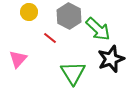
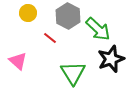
yellow circle: moved 1 px left, 1 px down
gray hexagon: moved 1 px left
pink triangle: moved 2 px down; rotated 30 degrees counterclockwise
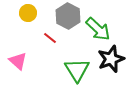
green triangle: moved 4 px right, 3 px up
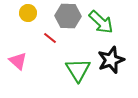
gray hexagon: rotated 25 degrees counterclockwise
green arrow: moved 3 px right, 7 px up
black star: moved 1 px down
green triangle: moved 1 px right
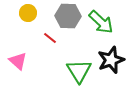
green triangle: moved 1 px right, 1 px down
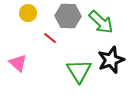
pink triangle: moved 2 px down
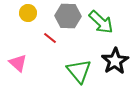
black star: moved 4 px right, 1 px down; rotated 12 degrees counterclockwise
green triangle: rotated 8 degrees counterclockwise
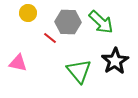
gray hexagon: moved 6 px down
pink triangle: rotated 30 degrees counterclockwise
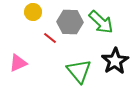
yellow circle: moved 5 px right, 1 px up
gray hexagon: moved 2 px right
pink triangle: rotated 36 degrees counterclockwise
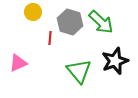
gray hexagon: rotated 15 degrees clockwise
red line: rotated 56 degrees clockwise
black star: rotated 12 degrees clockwise
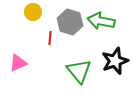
green arrow: moved 1 px up; rotated 148 degrees clockwise
